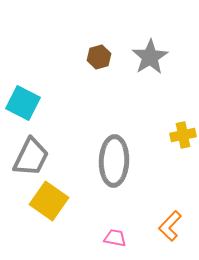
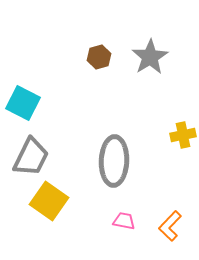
pink trapezoid: moved 9 px right, 17 px up
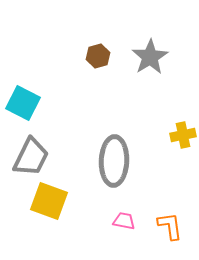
brown hexagon: moved 1 px left, 1 px up
yellow square: rotated 15 degrees counterclockwise
orange L-shape: rotated 128 degrees clockwise
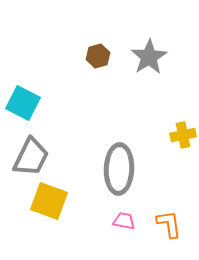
gray star: moved 1 px left
gray ellipse: moved 5 px right, 8 px down
orange L-shape: moved 1 px left, 2 px up
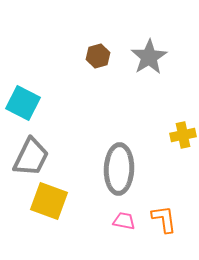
orange L-shape: moved 5 px left, 5 px up
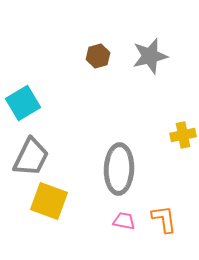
gray star: moved 1 px right, 1 px up; rotated 18 degrees clockwise
cyan square: rotated 32 degrees clockwise
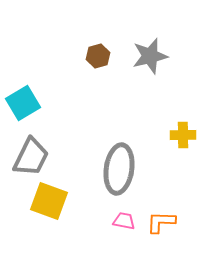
yellow cross: rotated 10 degrees clockwise
gray ellipse: rotated 6 degrees clockwise
orange L-shape: moved 3 px left, 3 px down; rotated 80 degrees counterclockwise
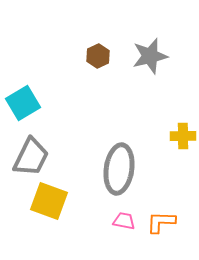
brown hexagon: rotated 10 degrees counterclockwise
yellow cross: moved 1 px down
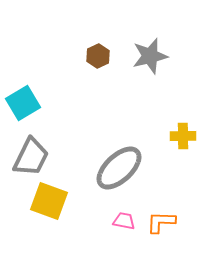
gray ellipse: moved 1 px up; rotated 39 degrees clockwise
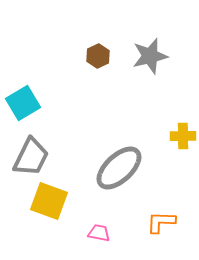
pink trapezoid: moved 25 px left, 12 px down
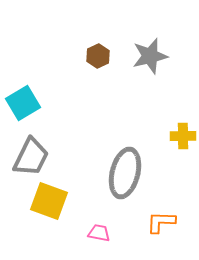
gray ellipse: moved 6 px right, 5 px down; rotated 33 degrees counterclockwise
